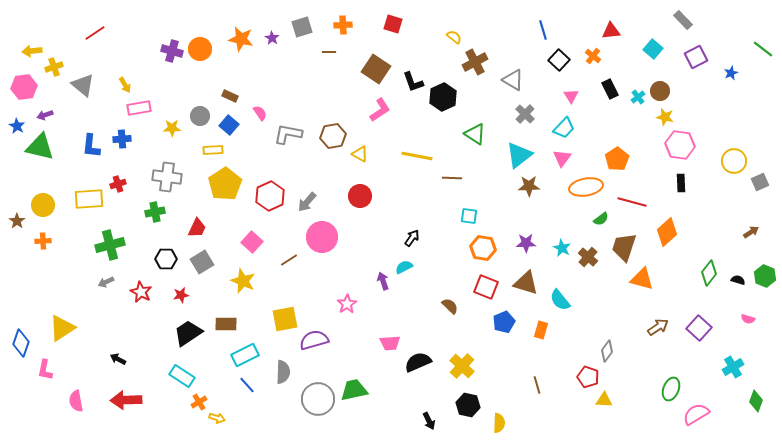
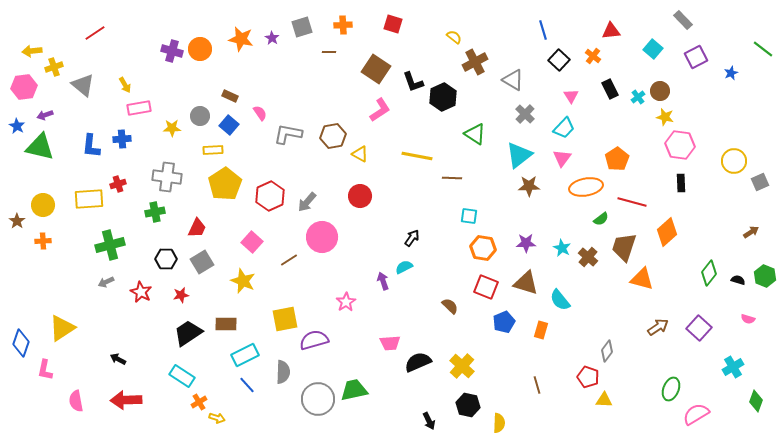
pink star at (347, 304): moved 1 px left, 2 px up
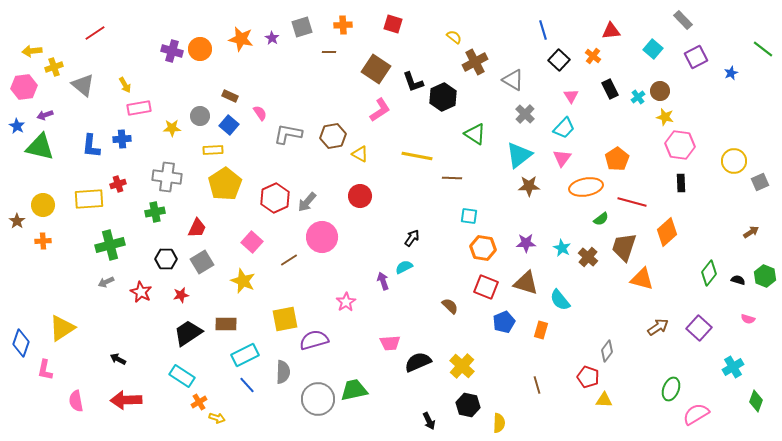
red hexagon at (270, 196): moved 5 px right, 2 px down
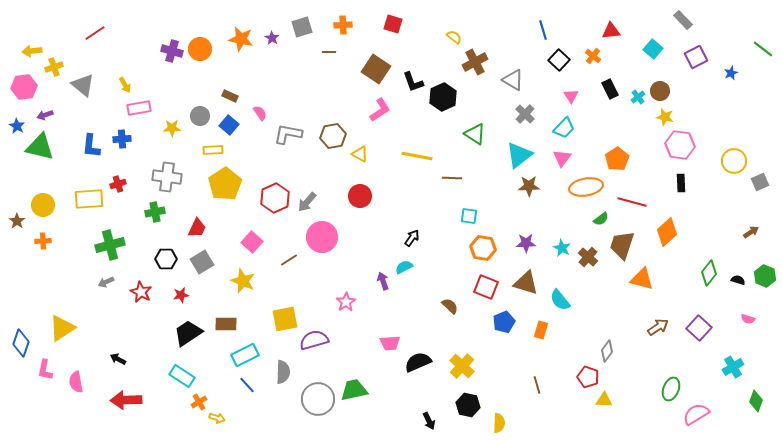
brown trapezoid at (624, 247): moved 2 px left, 2 px up
pink semicircle at (76, 401): moved 19 px up
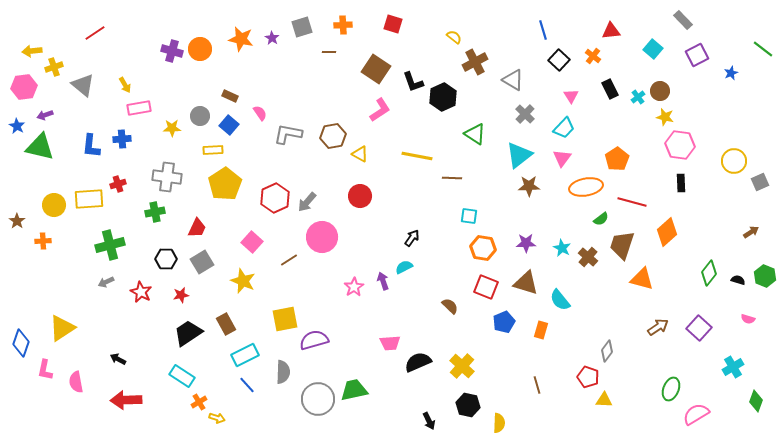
purple square at (696, 57): moved 1 px right, 2 px up
yellow circle at (43, 205): moved 11 px right
pink star at (346, 302): moved 8 px right, 15 px up
brown rectangle at (226, 324): rotated 60 degrees clockwise
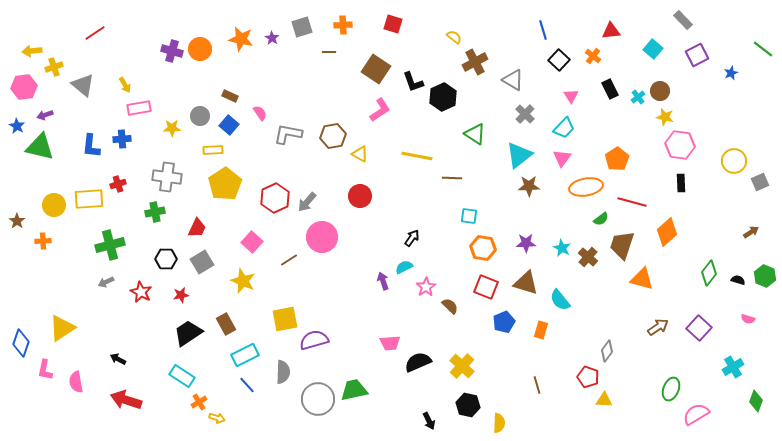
pink star at (354, 287): moved 72 px right
red arrow at (126, 400): rotated 20 degrees clockwise
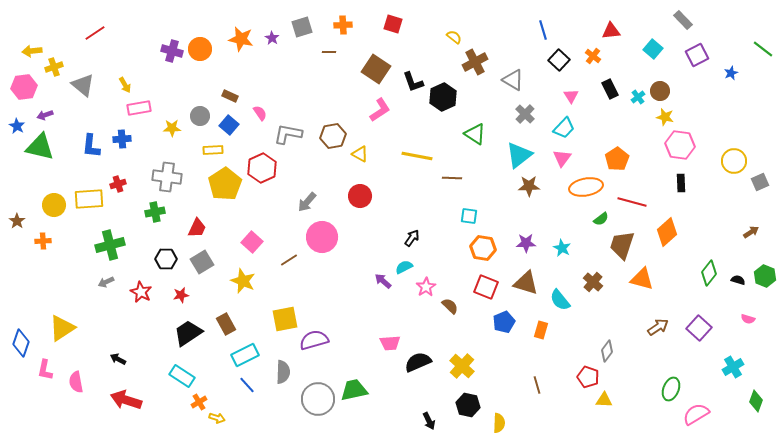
red hexagon at (275, 198): moved 13 px left, 30 px up
brown cross at (588, 257): moved 5 px right, 25 px down
purple arrow at (383, 281): rotated 30 degrees counterclockwise
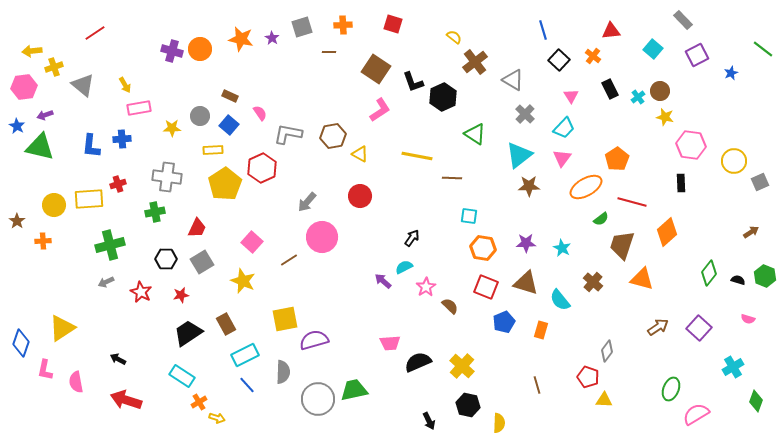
brown cross at (475, 62): rotated 10 degrees counterclockwise
pink hexagon at (680, 145): moved 11 px right
orange ellipse at (586, 187): rotated 20 degrees counterclockwise
